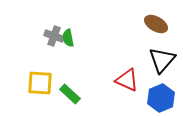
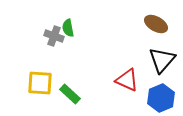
green semicircle: moved 10 px up
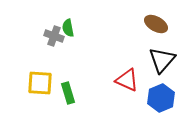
green rectangle: moved 2 px left, 1 px up; rotated 30 degrees clockwise
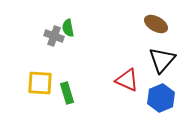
green rectangle: moved 1 px left
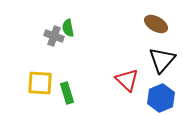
red triangle: rotated 20 degrees clockwise
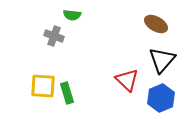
green semicircle: moved 4 px right, 13 px up; rotated 72 degrees counterclockwise
yellow square: moved 3 px right, 3 px down
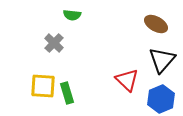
gray cross: moved 7 px down; rotated 24 degrees clockwise
blue hexagon: moved 1 px down
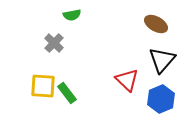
green semicircle: rotated 18 degrees counterclockwise
green rectangle: rotated 20 degrees counterclockwise
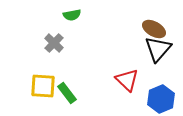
brown ellipse: moved 2 px left, 5 px down
black triangle: moved 4 px left, 11 px up
